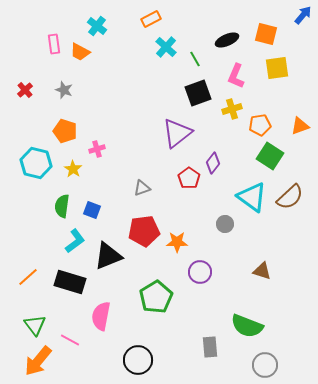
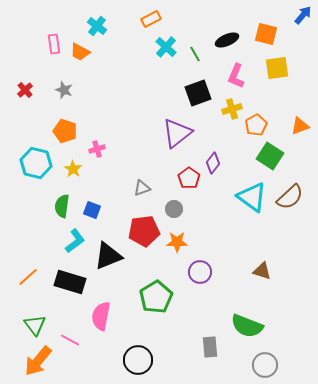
green line at (195, 59): moved 5 px up
orange pentagon at (260, 125): moved 4 px left; rotated 20 degrees counterclockwise
gray circle at (225, 224): moved 51 px left, 15 px up
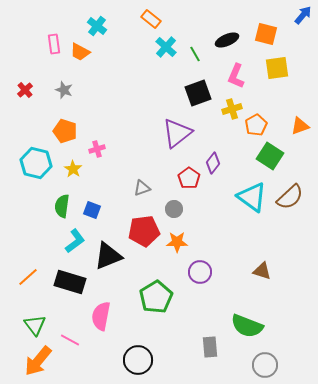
orange rectangle at (151, 19): rotated 66 degrees clockwise
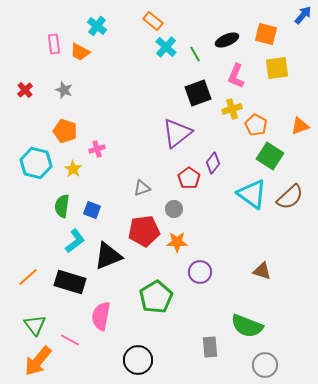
orange rectangle at (151, 19): moved 2 px right, 2 px down
orange pentagon at (256, 125): rotated 15 degrees counterclockwise
cyan triangle at (252, 197): moved 3 px up
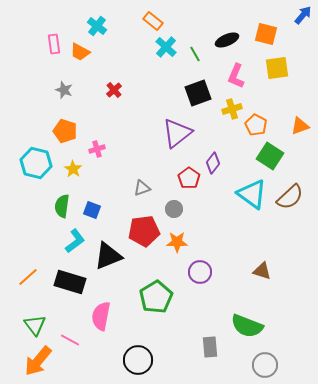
red cross at (25, 90): moved 89 px right
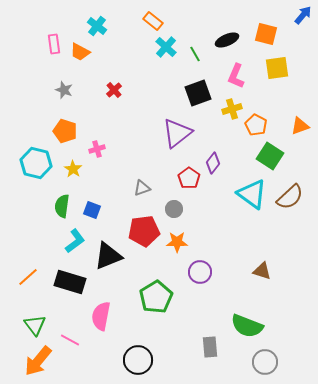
gray circle at (265, 365): moved 3 px up
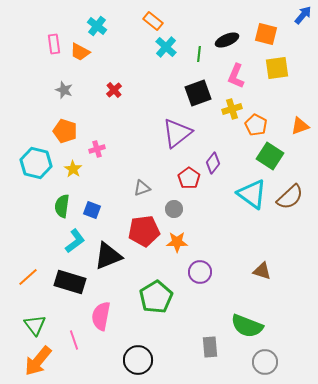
green line at (195, 54): moved 4 px right; rotated 35 degrees clockwise
pink line at (70, 340): moved 4 px right; rotated 42 degrees clockwise
